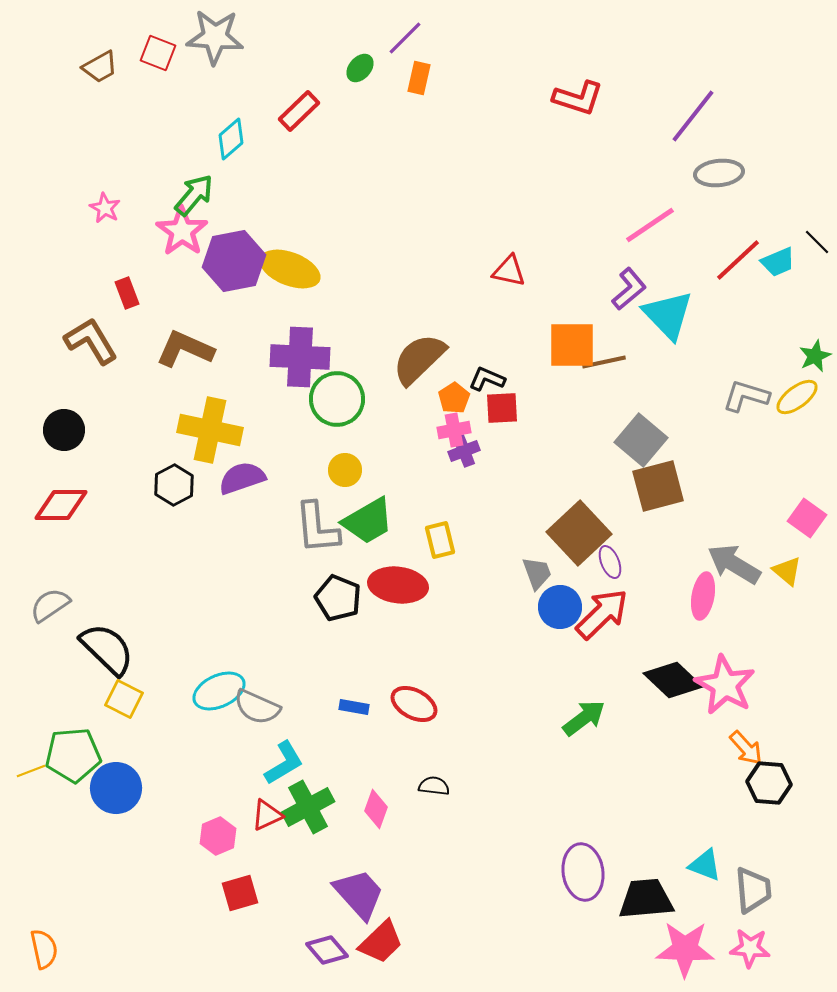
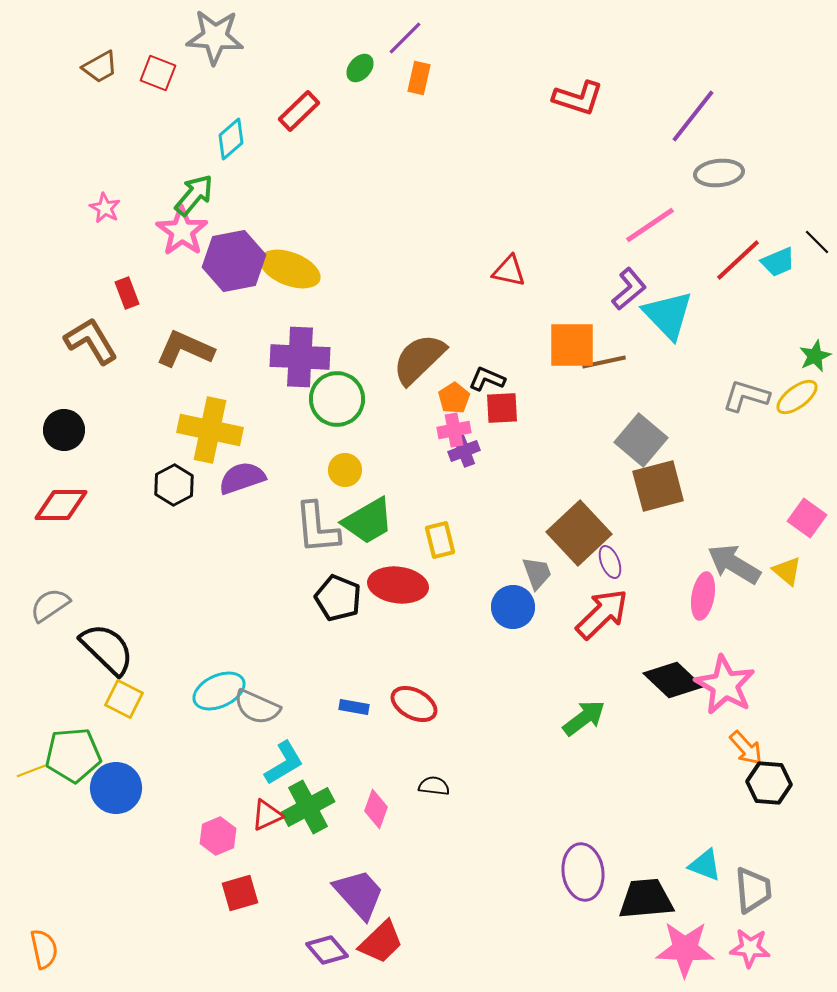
red square at (158, 53): moved 20 px down
blue circle at (560, 607): moved 47 px left
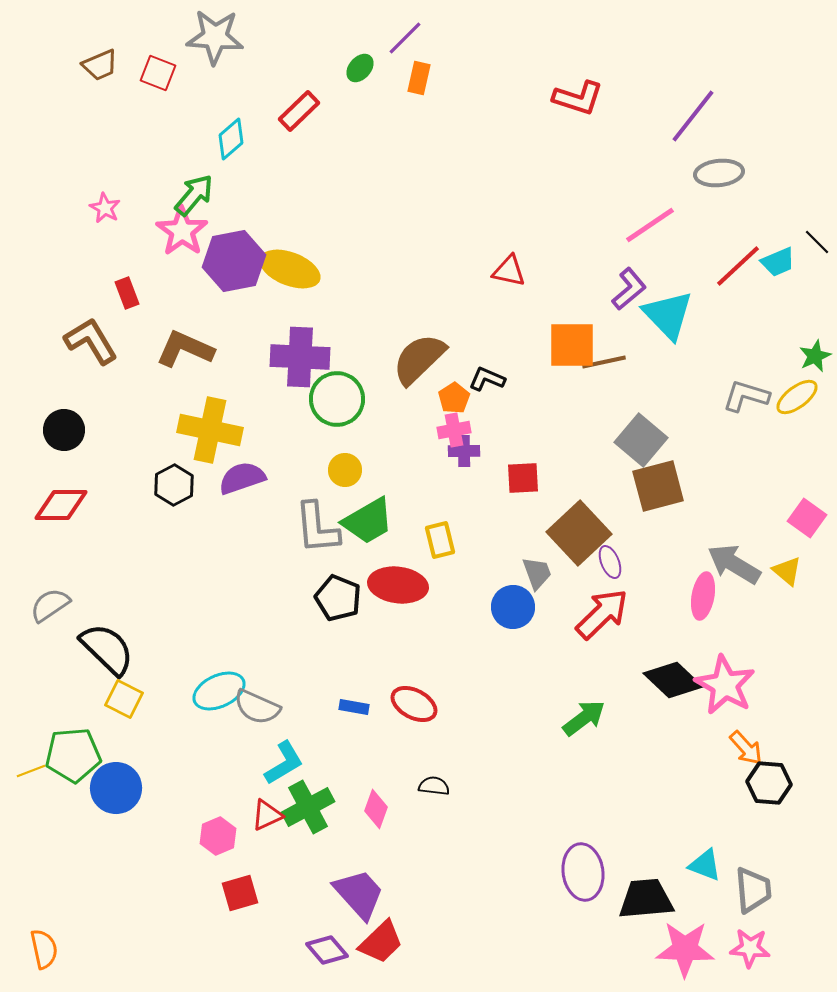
brown trapezoid at (100, 67): moved 2 px up; rotated 6 degrees clockwise
red line at (738, 260): moved 6 px down
red square at (502, 408): moved 21 px right, 70 px down
purple cross at (464, 451): rotated 20 degrees clockwise
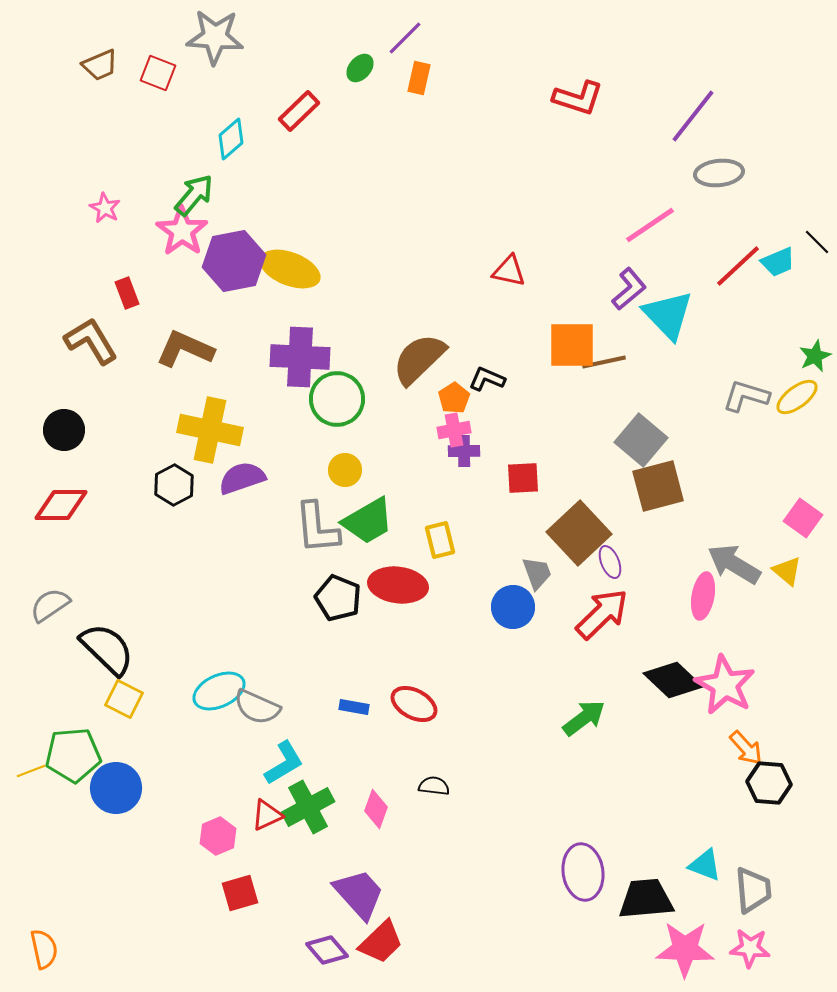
pink square at (807, 518): moved 4 px left
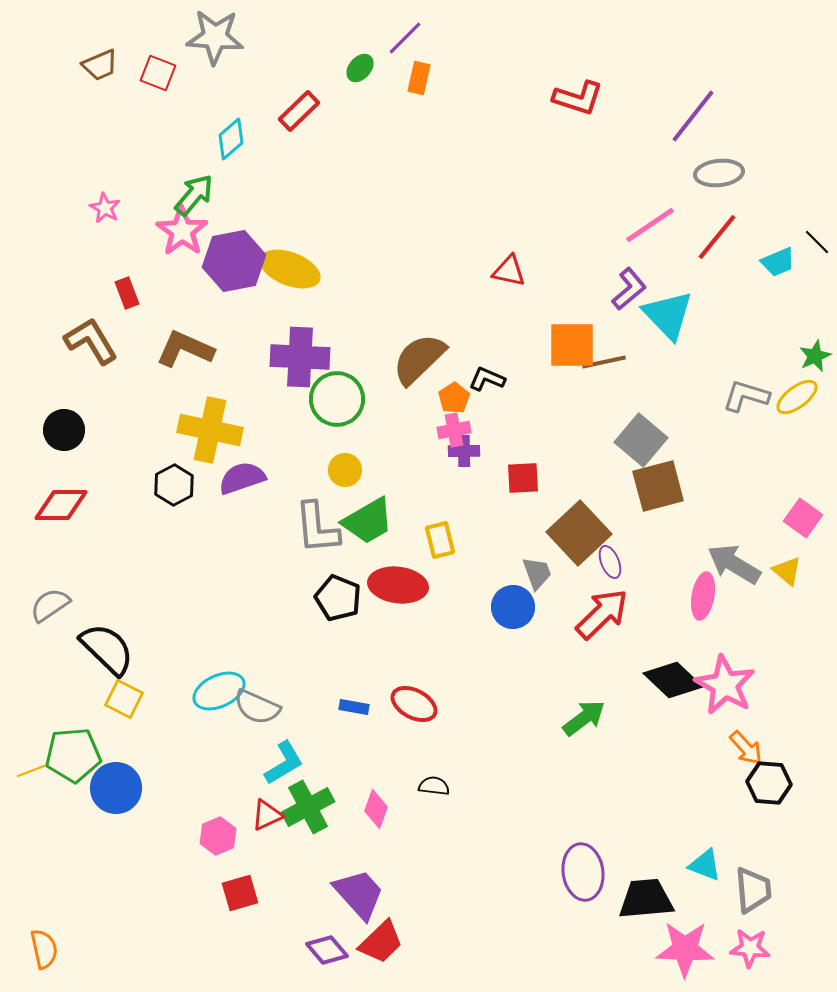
red line at (738, 266): moved 21 px left, 29 px up; rotated 8 degrees counterclockwise
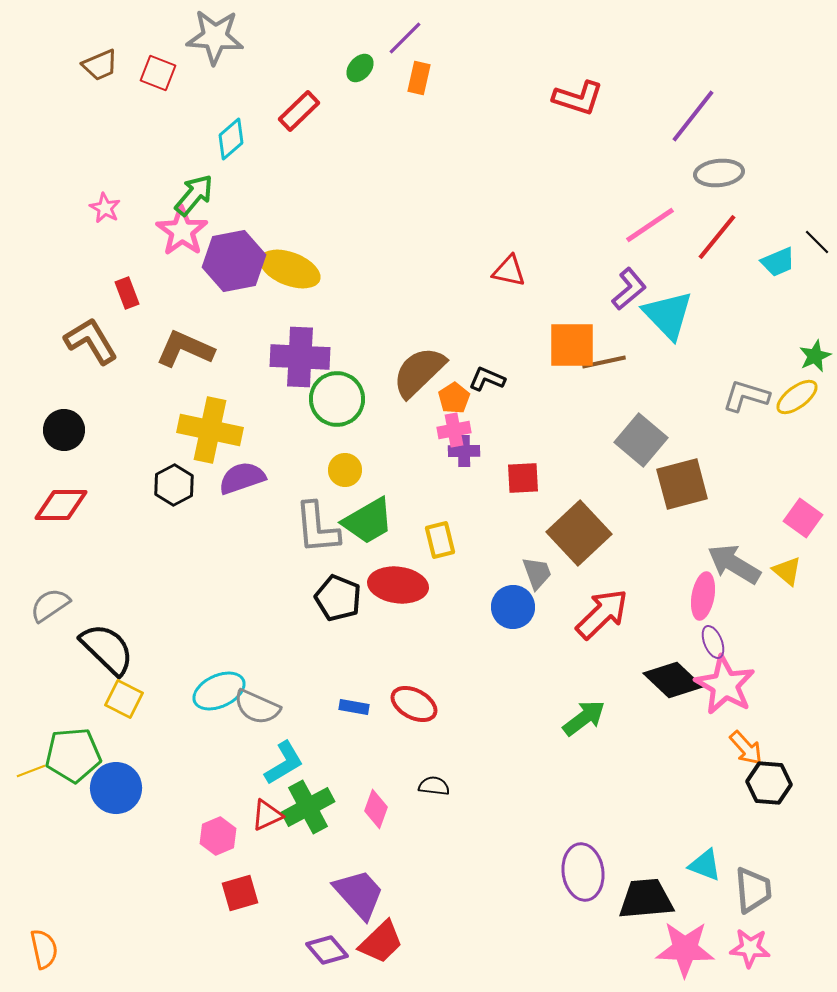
brown semicircle at (419, 359): moved 13 px down
brown square at (658, 486): moved 24 px right, 2 px up
purple ellipse at (610, 562): moved 103 px right, 80 px down
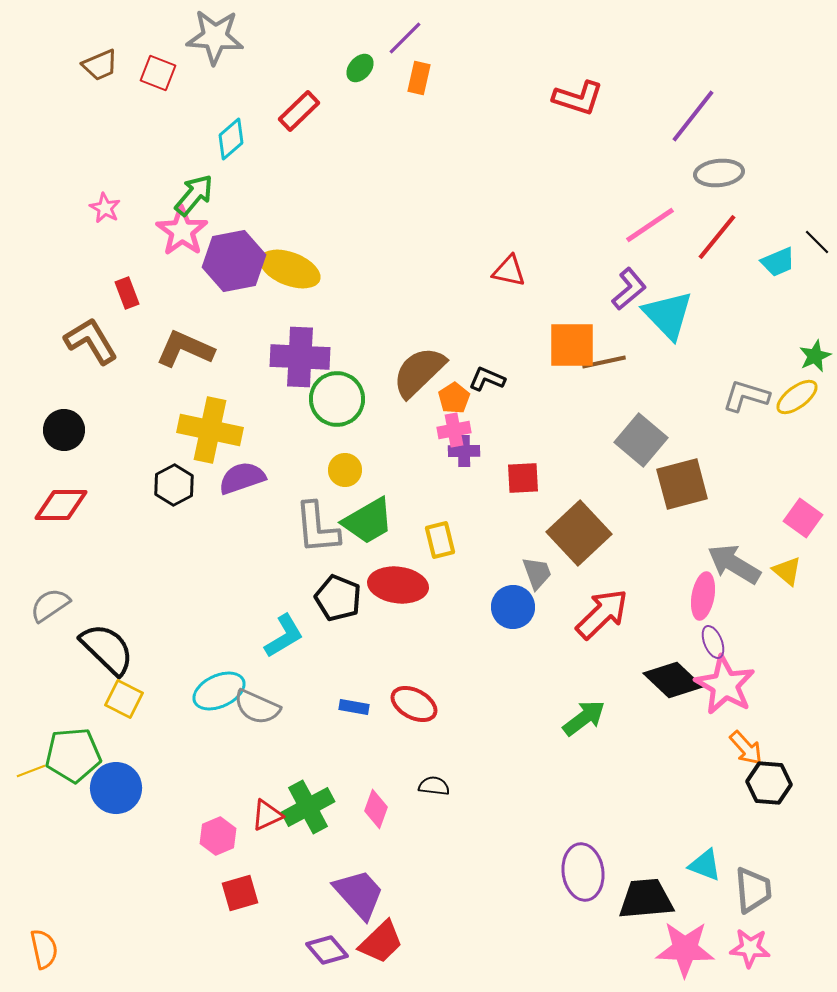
cyan L-shape at (284, 763): moved 127 px up
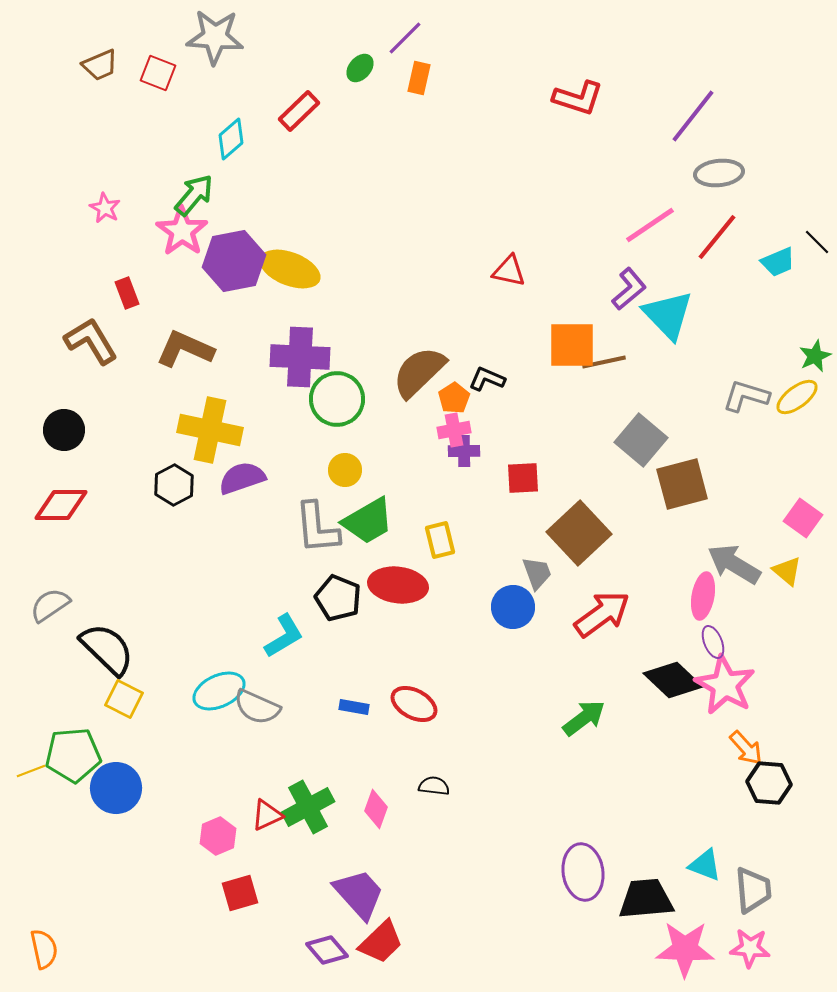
red arrow at (602, 614): rotated 8 degrees clockwise
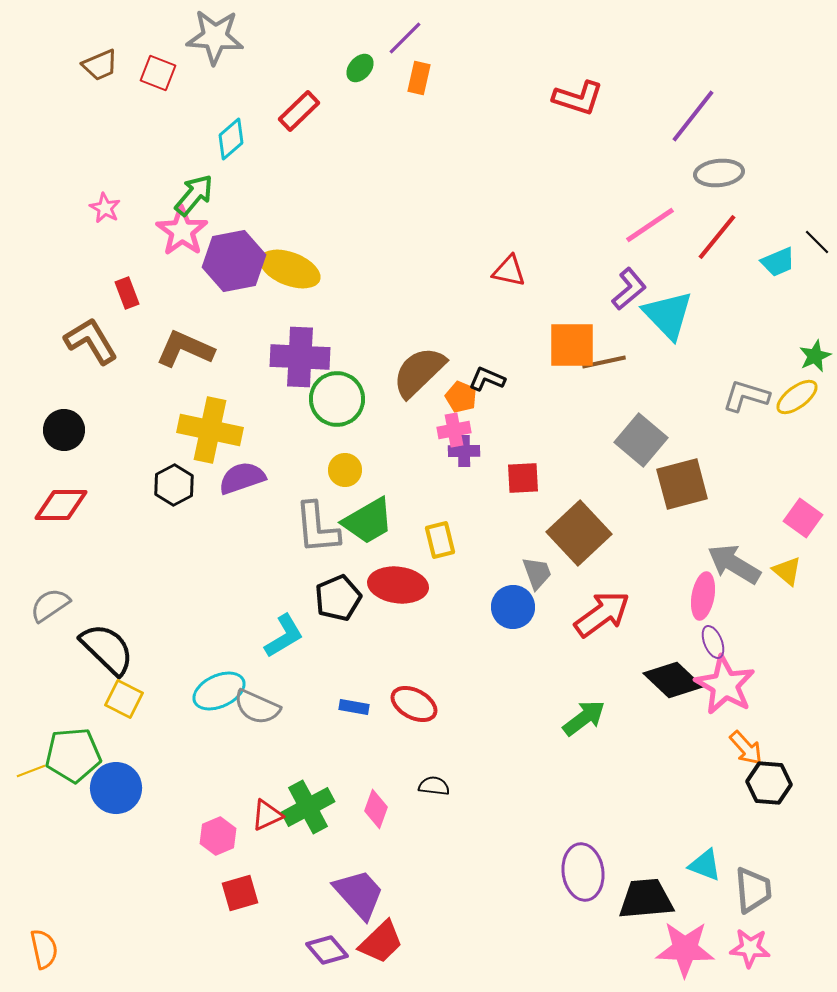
orange pentagon at (454, 398): moved 7 px right, 1 px up; rotated 16 degrees counterclockwise
black pentagon at (338, 598): rotated 27 degrees clockwise
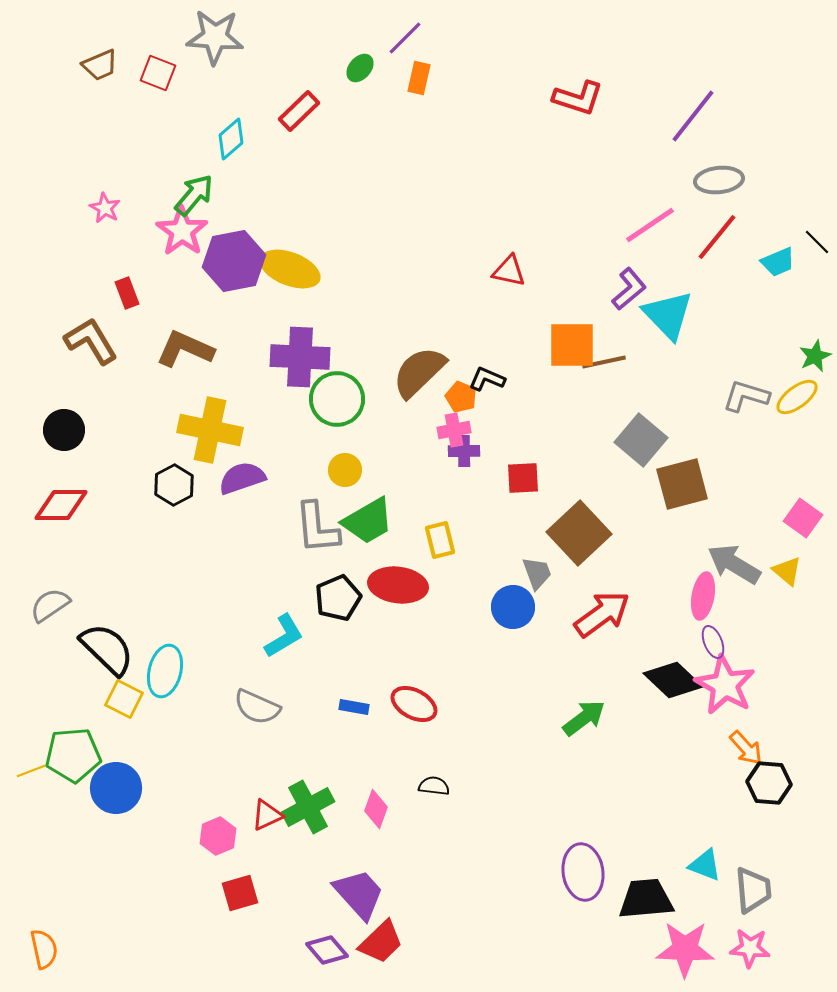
gray ellipse at (719, 173): moved 7 px down
cyan ellipse at (219, 691): moved 54 px left, 20 px up; rotated 51 degrees counterclockwise
